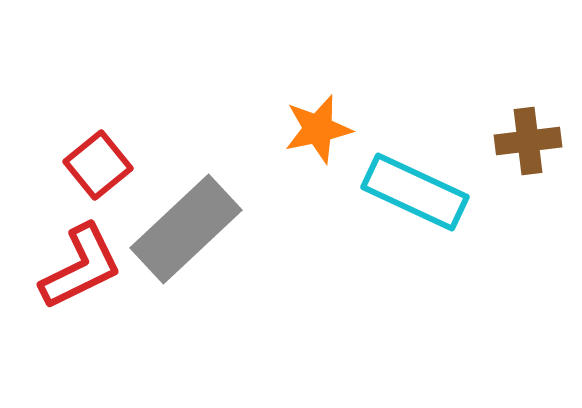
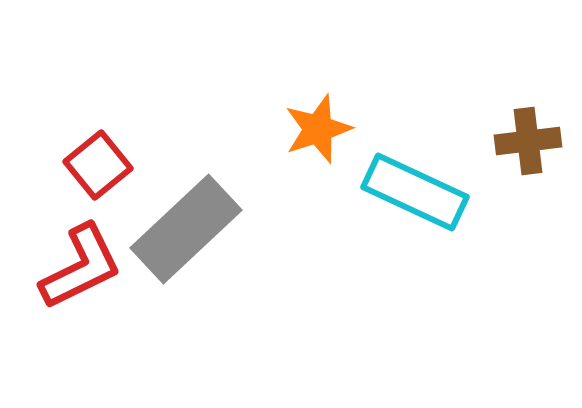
orange star: rotated 6 degrees counterclockwise
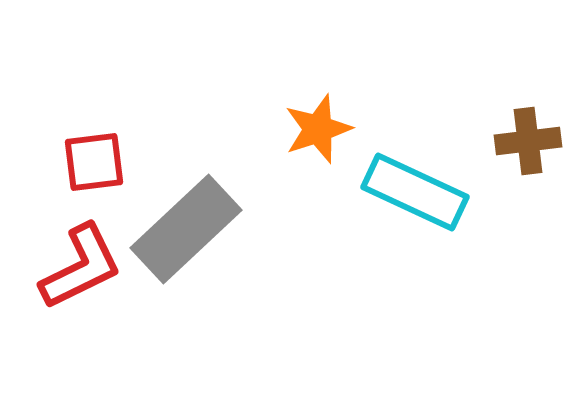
red square: moved 4 px left, 3 px up; rotated 32 degrees clockwise
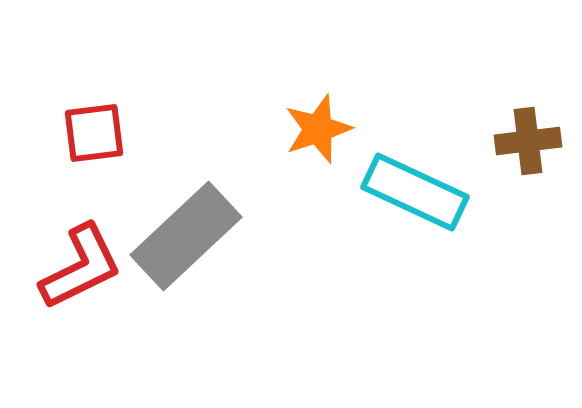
red square: moved 29 px up
gray rectangle: moved 7 px down
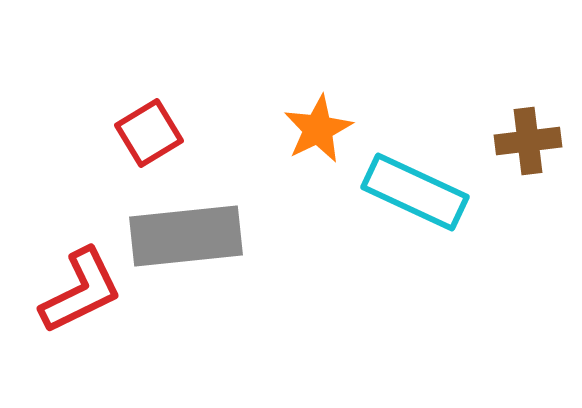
orange star: rotated 8 degrees counterclockwise
red square: moved 55 px right; rotated 24 degrees counterclockwise
gray rectangle: rotated 37 degrees clockwise
red L-shape: moved 24 px down
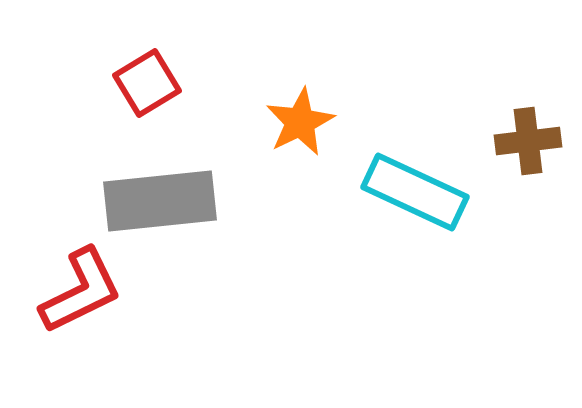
orange star: moved 18 px left, 7 px up
red square: moved 2 px left, 50 px up
gray rectangle: moved 26 px left, 35 px up
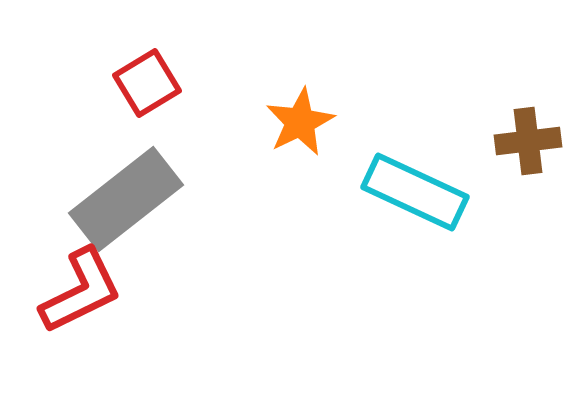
gray rectangle: moved 34 px left, 2 px up; rotated 32 degrees counterclockwise
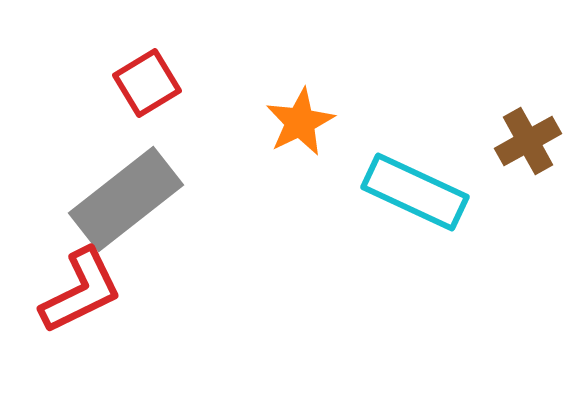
brown cross: rotated 22 degrees counterclockwise
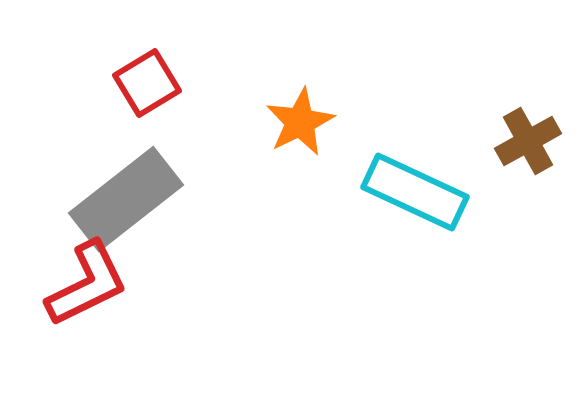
red L-shape: moved 6 px right, 7 px up
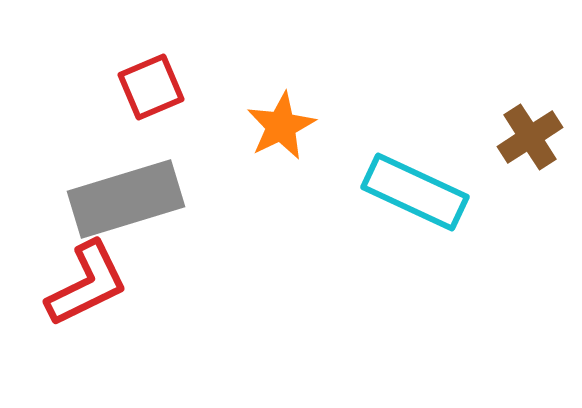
red square: moved 4 px right, 4 px down; rotated 8 degrees clockwise
orange star: moved 19 px left, 4 px down
brown cross: moved 2 px right, 4 px up; rotated 4 degrees counterclockwise
gray rectangle: rotated 21 degrees clockwise
